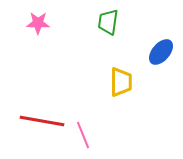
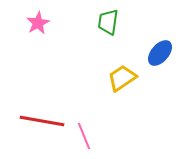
pink star: rotated 30 degrees counterclockwise
blue ellipse: moved 1 px left, 1 px down
yellow trapezoid: moved 1 px right, 4 px up; rotated 124 degrees counterclockwise
pink line: moved 1 px right, 1 px down
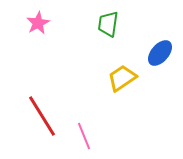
green trapezoid: moved 2 px down
red line: moved 5 px up; rotated 48 degrees clockwise
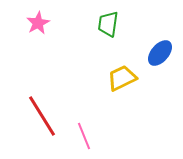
yellow trapezoid: rotated 8 degrees clockwise
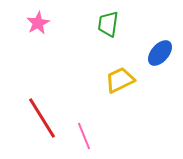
yellow trapezoid: moved 2 px left, 2 px down
red line: moved 2 px down
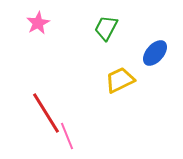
green trapezoid: moved 2 px left, 4 px down; rotated 20 degrees clockwise
blue ellipse: moved 5 px left
red line: moved 4 px right, 5 px up
pink line: moved 17 px left
